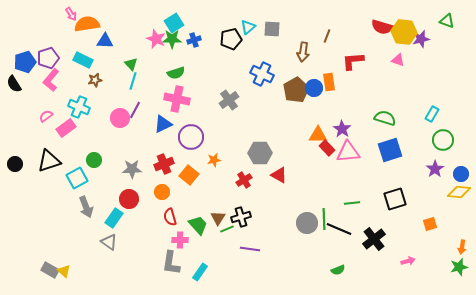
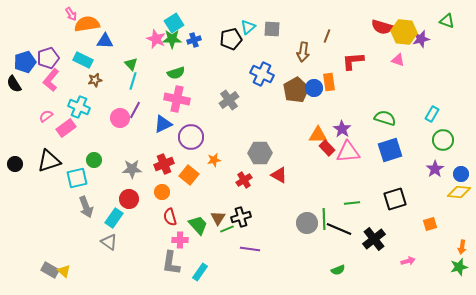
cyan square at (77, 178): rotated 15 degrees clockwise
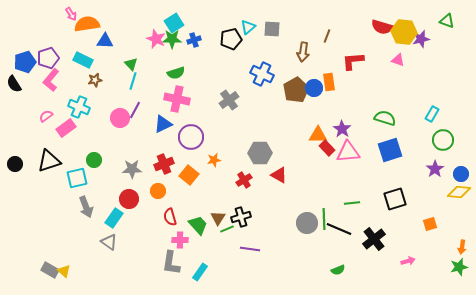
orange circle at (162, 192): moved 4 px left, 1 px up
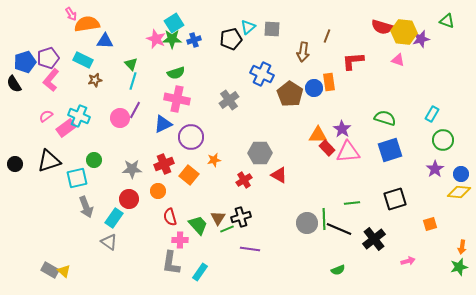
brown pentagon at (296, 90): moved 6 px left, 4 px down; rotated 10 degrees counterclockwise
cyan cross at (79, 107): moved 9 px down
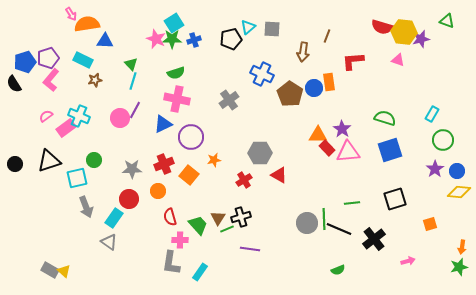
blue circle at (461, 174): moved 4 px left, 3 px up
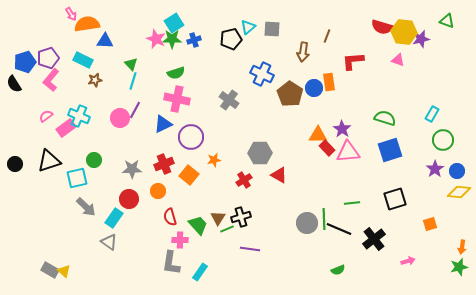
gray cross at (229, 100): rotated 18 degrees counterclockwise
gray arrow at (86, 207): rotated 25 degrees counterclockwise
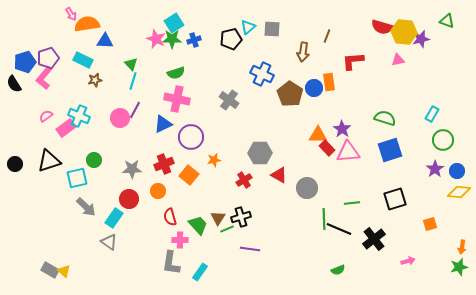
pink triangle at (398, 60): rotated 32 degrees counterclockwise
pink L-shape at (51, 80): moved 7 px left, 2 px up
gray circle at (307, 223): moved 35 px up
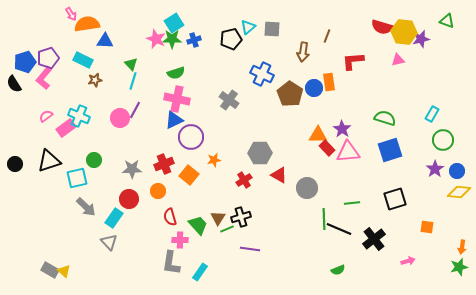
blue triangle at (163, 124): moved 11 px right, 4 px up
orange square at (430, 224): moved 3 px left, 3 px down; rotated 24 degrees clockwise
gray triangle at (109, 242): rotated 12 degrees clockwise
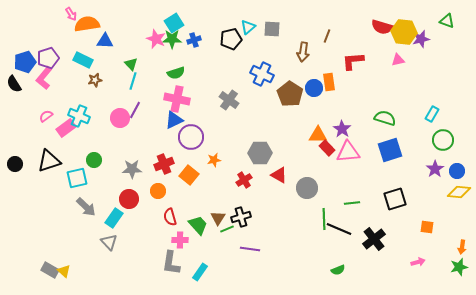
pink arrow at (408, 261): moved 10 px right, 1 px down
